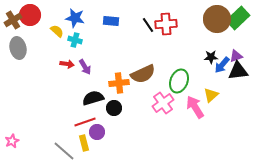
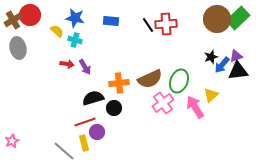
black star: rotated 16 degrees counterclockwise
brown semicircle: moved 7 px right, 5 px down
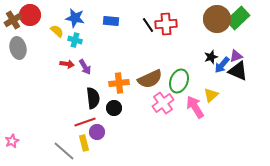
black triangle: rotated 30 degrees clockwise
black semicircle: rotated 100 degrees clockwise
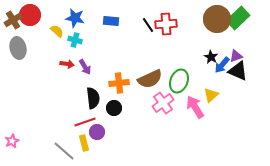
black star: rotated 24 degrees counterclockwise
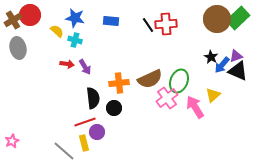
yellow triangle: moved 2 px right
pink cross: moved 4 px right, 5 px up
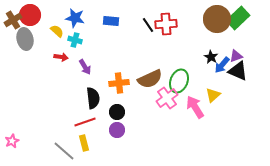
gray ellipse: moved 7 px right, 9 px up
red arrow: moved 6 px left, 7 px up
black circle: moved 3 px right, 4 px down
purple circle: moved 20 px right, 2 px up
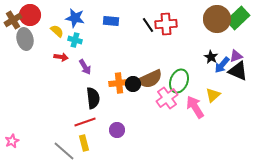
black circle: moved 16 px right, 28 px up
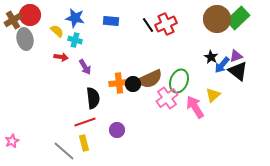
red cross: rotated 20 degrees counterclockwise
black triangle: rotated 15 degrees clockwise
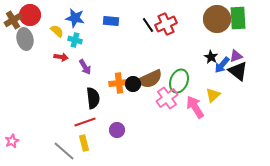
green rectangle: rotated 50 degrees counterclockwise
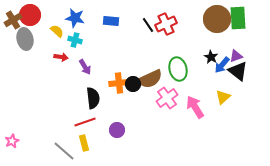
green ellipse: moved 1 px left, 12 px up; rotated 35 degrees counterclockwise
yellow triangle: moved 10 px right, 2 px down
